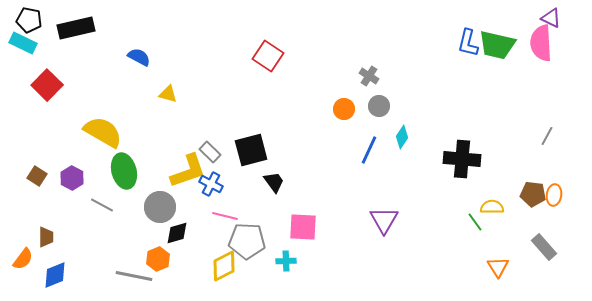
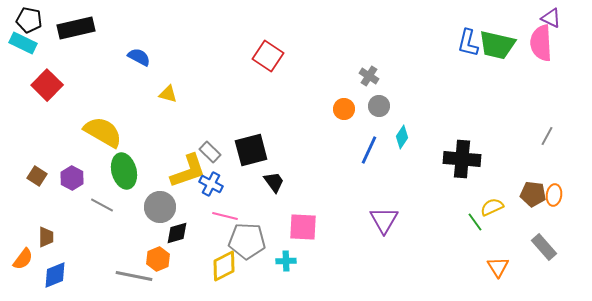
yellow semicircle at (492, 207): rotated 25 degrees counterclockwise
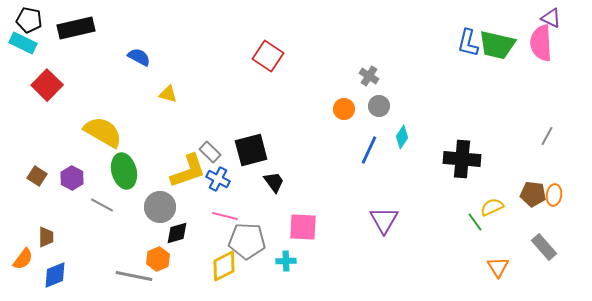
blue cross at (211, 184): moved 7 px right, 5 px up
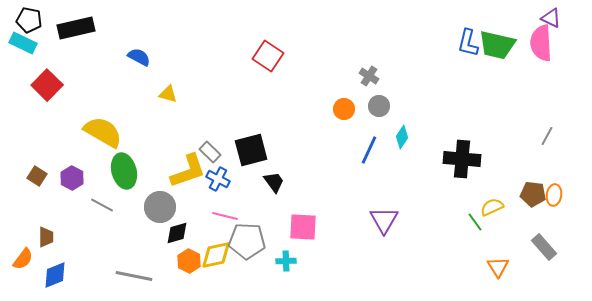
orange hexagon at (158, 259): moved 31 px right, 2 px down; rotated 10 degrees counterclockwise
yellow diamond at (224, 266): moved 8 px left, 11 px up; rotated 16 degrees clockwise
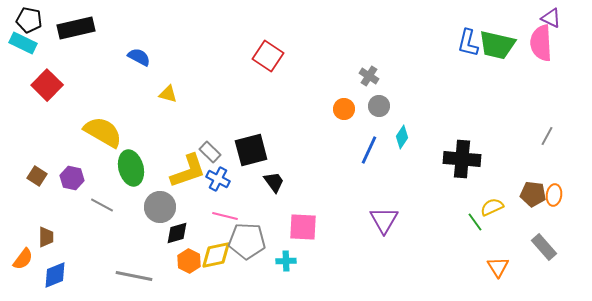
green ellipse at (124, 171): moved 7 px right, 3 px up
purple hexagon at (72, 178): rotated 15 degrees counterclockwise
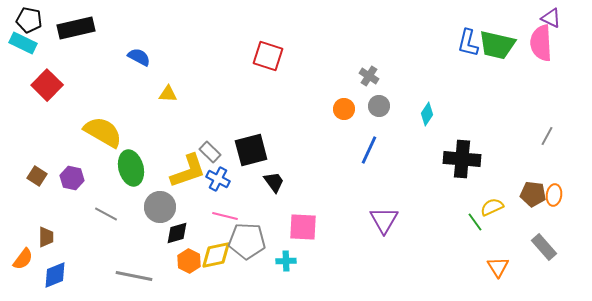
red square at (268, 56): rotated 16 degrees counterclockwise
yellow triangle at (168, 94): rotated 12 degrees counterclockwise
cyan diamond at (402, 137): moved 25 px right, 23 px up
gray line at (102, 205): moved 4 px right, 9 px down
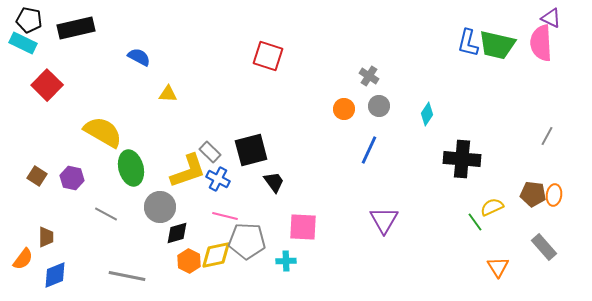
gray line at (134, 276): moved 7 px left
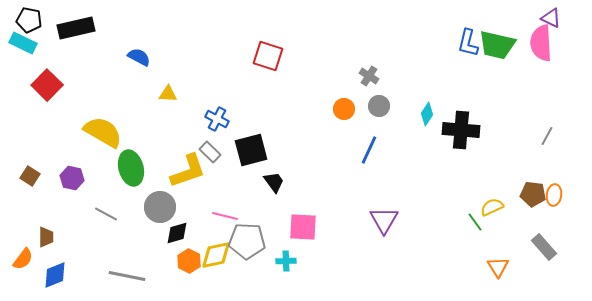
black cross at (462, 159): moved 1 px left, 29 px up
brown square at (37, 176): moved 7 px left
blue cross at (218, 179): moved 1 px left, 60 px up
